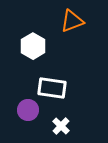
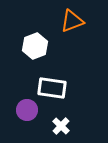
white hexagon: moved 2 px right; rotated 10 degrees clockwise
purple circle: moved 1 px left
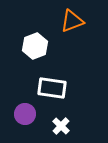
purple circle: moved 2 px left, 4 px down
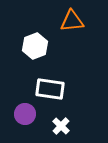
orange triangle: rotated 15 degrees clockwise
white rectangle: moved 2 px left, 1 px down
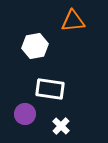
orange triangle: moved 1 px right
white hexagon: rotated 10 degrees clockwise
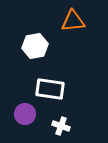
white cross: rotated 24 degrees counterclockwise
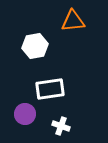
white rectangle: rotated 16 degrees counterclockwise
